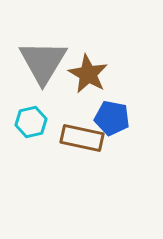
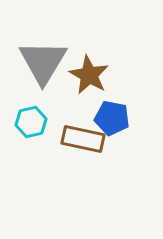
brown star: moved 1 px right, 1 px down
brown rectangle: moved 1 px right, 1 px down
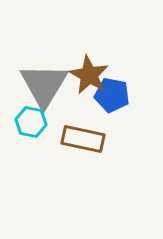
gray triangle: moved 1 px right, 23 px down
blue pentagon: moved 23 px up
cyan hexagon: rotated 24 degrees clockwise
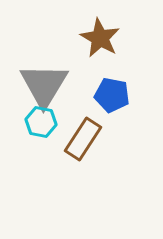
brown star: moved 11 px right, 37 px up
cyan hexagon: moved 10 px right
brown rectangle: rotated 69 degrees counterclockwise
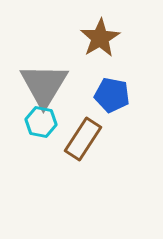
brown star: rotated 12 degrees clockwise
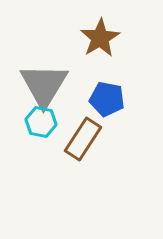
blue pentagon: moved 5 px left, 4 px down
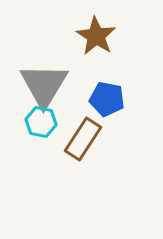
brown star: moved 4 px left, 2 px up; rotated 9 degrees counterclockwise
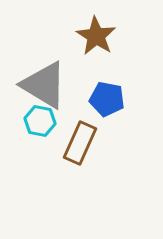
gray triangle: rotated 30 degrees counterclockwise
cyan hexagon: moved 1 px left, 1 px up
brown rectangle: moved 3 px left, 4 px down; rotated 9 degrees counterclockwise
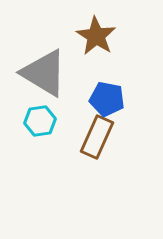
gray triangle: moved 12 px up
cyan hexagon: rotated 20 degrees counterclockwise
brown rectangle: moved 17 px right, 6 px up
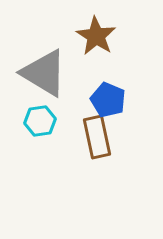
blue pentagon: moved 1 px right, 1 px down; rotated 12 degrees clockwise
brown rectangle: rotated 36 degrees counterclockwise
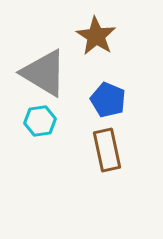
brown rectangle: moved 10 px right, 13 px down
